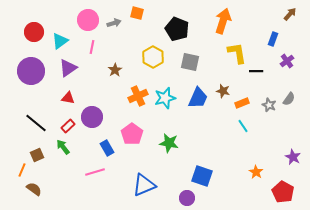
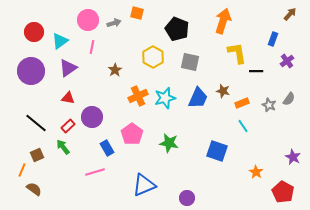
blue square at (202, 176): moved 15 px right, 25 px up
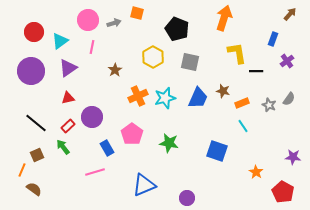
orange arrow at (223, 21): moved 1 px right, 3 px up
red triangle at (68, 98): rotated 24 degrees counterclockwise
purple star at (293, 157): rotated 21 degrees counterclockwise
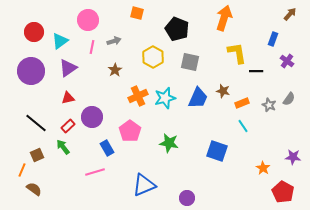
gray arrow at (114, 23): moved 18 px down
purple cross at (287, 61): rotated 16 degrees counterclockwise
pink pentagon at (132, 134): moved 2 px left, 3 px up
orange star at (256, 172): moved 7 px right, 4 px up
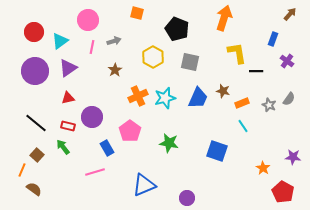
purple circle at (31, 71): moved 4 px right
red rectangle at (68, 126): rotated 56 degrees clockwise
brown square at (37, 155): rotated 24 degrees counterclockwise
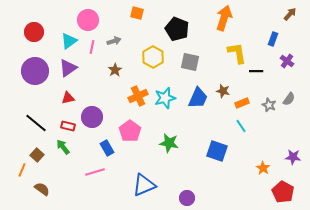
cyan triangle at (60, 41): moved 9 px right
cyan line at (243, 126): moved 2 px left
brown semicircle at (34, 189): moved 8 px right
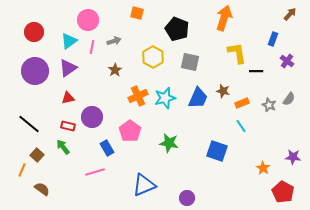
black line at (36, 123): moved 7 px left, 1 px down
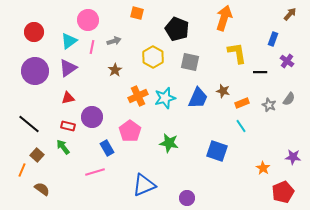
black line at (256, 71): moved 4 px right, 1 px down
red pentagon at (283, 192): rotated 20 degrees clockwise
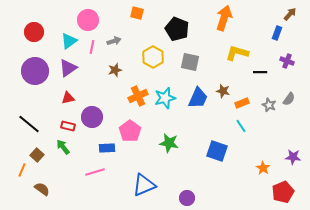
blue rectangle at (273, 39): moved 4 px right, 6 px up
yellow L-shape at (237, 53): rotated 65 degrees counterclockwise
purple cross at (287, 61): rotated 16 degrees counterclockwise
brown star at (115, 70): rotated 16 degrees clockwise
blue rectangle at (107, 148): rotated 63 degrees counterclockwise
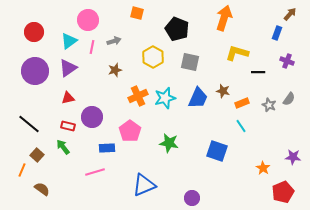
black line at (260, 72): moved 2 px left
purple circle at (187, 198): moved 5 px right
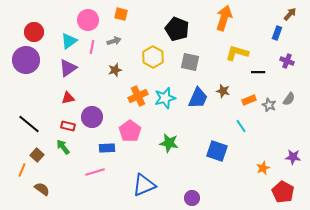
orange square at (137, 13): moved 16 px left, 1 px down
purple circle at (35, 71): moved 9 px left, 11 px up
orange rectangle at (242, 103): moved 7 px right, 3 px up
orange star at (263, 168): rotated 16 degrees clockwise
red pentagon at (283, 192): rotated 20 degrees counterclockwise
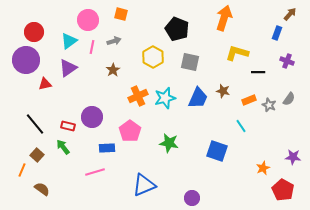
brown star at (115, 70): moved 2 px left; rotated 16 degrees counterclockwise
red triangle at (68, 98): moved 23 px left, 14 px up
black line at (29, 124): moved 6 px right; rotated 10 degrees clockwise
red pentagon at (283, 192): moved 2 px up
